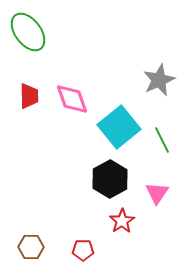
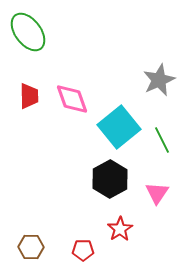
red star: moved 2 px left, 8 px down
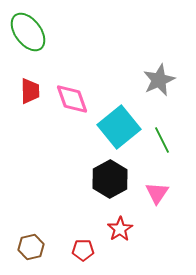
red trapezoid: moved 1 px right, 5 px up
brown hexagon: rotated 15 degrees counterclockwise
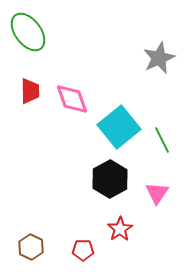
gray star: moved 22 px up
brown hexagon: rotated 20 degrees counterclockwise
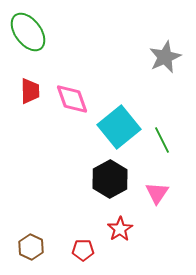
gray star: moved 6 px right, 1 px up
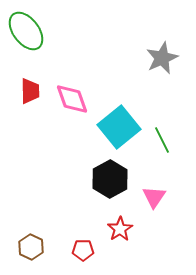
green ellipse: moved 2 px left, 1 px up
gray star: moved 3 px left, 1 px down
pink triangle: moved 3 px left, 4 px down
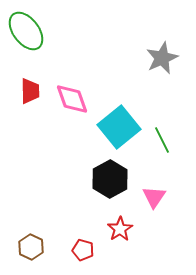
red pentagon: rotated 15 degrees clockwise
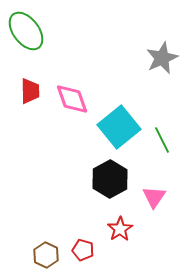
brown hexagon: moved 15 px right, 8 px down
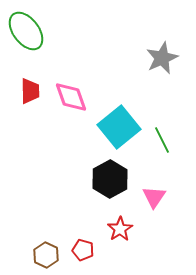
pink diamond: moved 1 px left, 2 px up
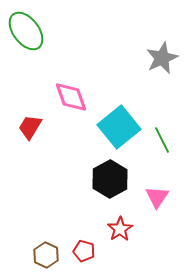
red trapezoid: moved 36 px down; rotated 148 degrees counterclockwise
pink triangle: moved 3 px right
red pentagon: moved 1 px right, 1 px down
